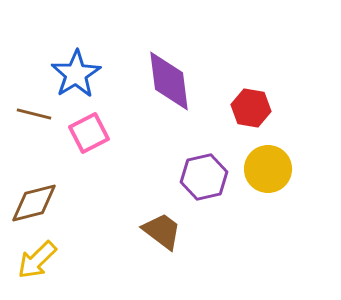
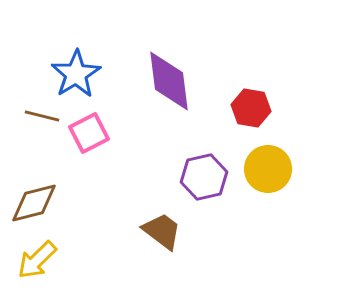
brown line: moved 8 px right, 2 px down
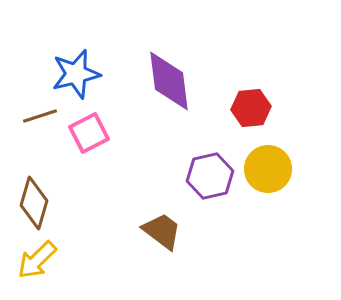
blue star: rotated 18 degrees clockwise
red hexagon: rotated 15 degrees counterclockwise
brown line: moved 2 px left; rotated 32 degrees counterclockwise
purple hexagon: moved 6 px right, 1 px up
brown diamond: rotated 60 degrees counterclockwise
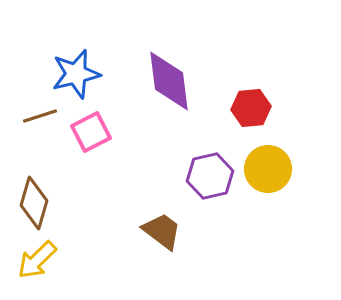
pink square: moved 2 px right, 1 px up
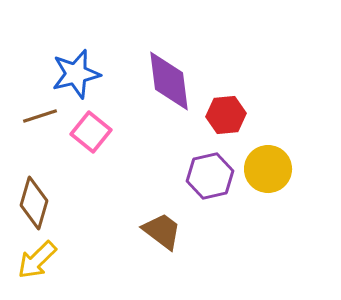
red hexagon: moved 25 px left, 7 px down
pink square: rotated 24 degrees counterclockwise
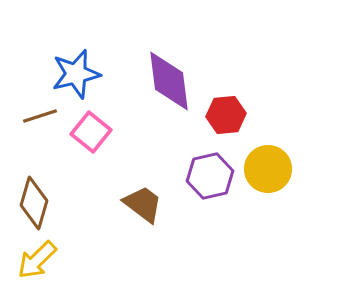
brown trapezoid: moved 19 px left, 27 px up
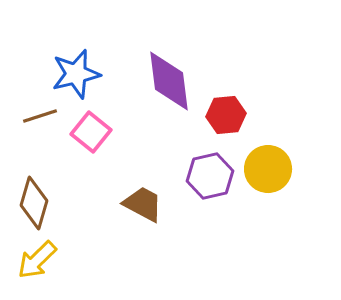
brown trapezoid: rotated 9 degrees counterclockwise
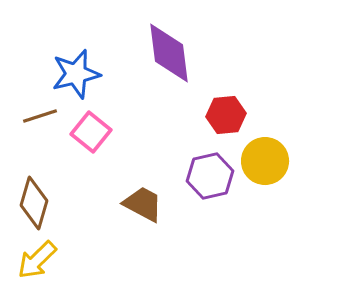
purple diamond: moved 28 px up
yellow circle: moved 3 px left, 8 px up
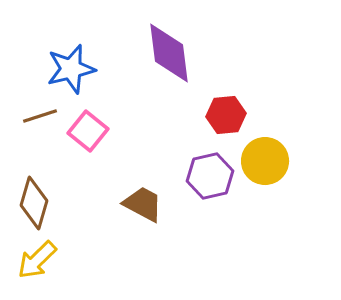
blue star: moved 5 px left, 5 px up
pink square: moved 3 px left, 1 px up
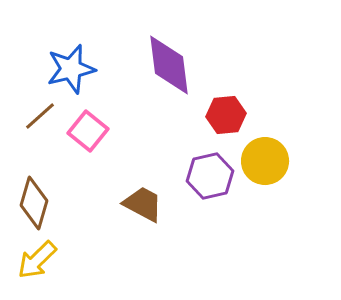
purple diamond: moved 12 px down
brown line: rotated 24 degrees counterclockwise
